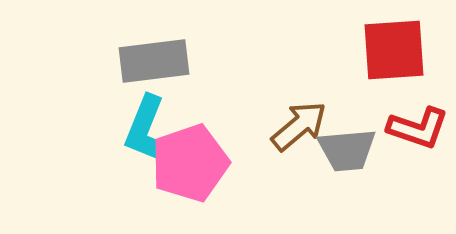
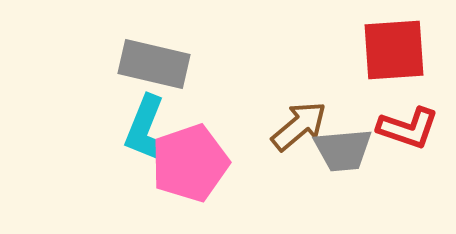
gray rectangle: moved 3 px down; rotated 20 degrees clockwise
red L-shape: moved 10 px left
gray trapezoid: moved 4 px left
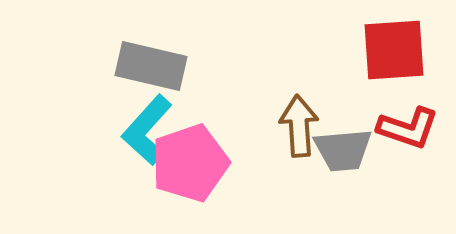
gray rectangle: moved 3 px left, 2 px down
brown arrow: rotated 54 degrees counterclockwise
cyan L-shape: rotated 20 degrees clockwise
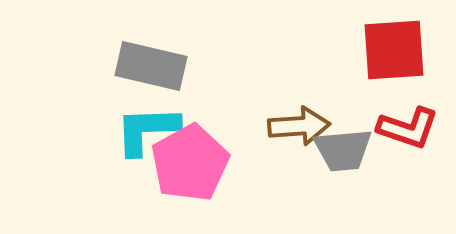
brown arrow: rotated 90 degrees clockwise
cyan L-shape: rotated 46 degrees clockwise
pink pentagon: rotated 10 degrees counterclockwise
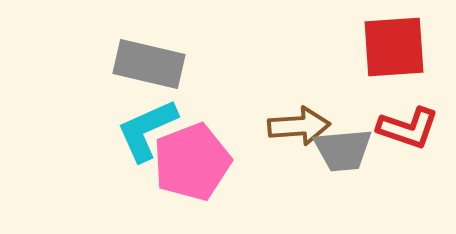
red square: moved 3 px up
gray rectangle: moved 2 px left, 2 px up
cyan L-shape: rotated 22 degrees counterclockwise
pink pentagon: moved 2 px right, 1 px up; rotated 8 degrees clockwise
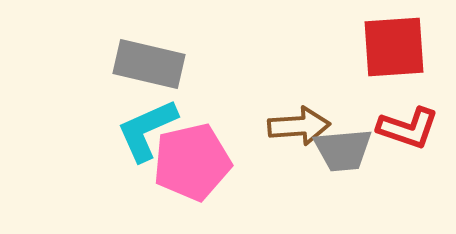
pink pentagon: rotated 8 degrees clockwise
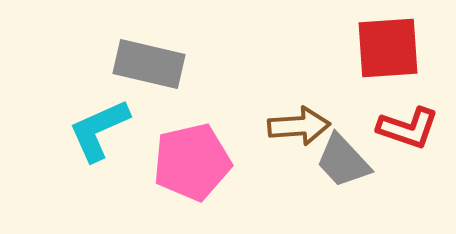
red square: moved 6 px left, 1 px down
cyan L-shape: moved 48 px left
gray trapezoid: moved 11 px down; rotated 52 degrees clockwise
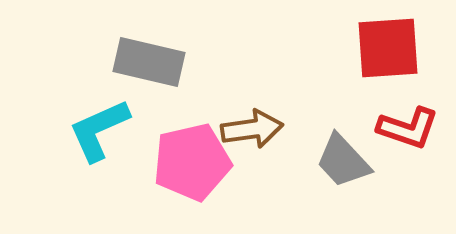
gray rectangle: moved 2 px up
brown arrow: moved 47 px left, 3 px down; rotated 4 degrees counterclockwise
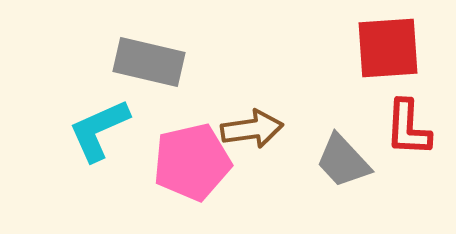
red L-shape: rotated 74 degrees clockwise
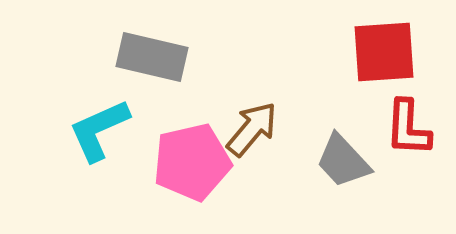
red square: moved 4 px left, 4 px down
gray rectangle: moved 3 px right, 5 px up
brown arrow: rotated 42 degrees counterclockwise
